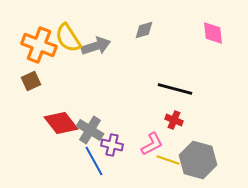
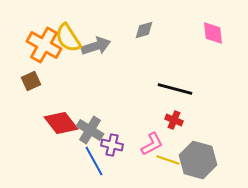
orange cross: moved 5 px right; rotated 8 degrees clockwise
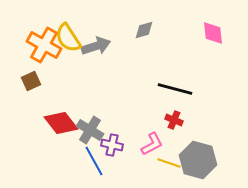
yellow line: moved 1 px right, 3 px down
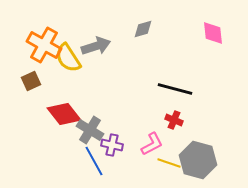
gray diamond: moved 1 px left, 1 px up
yellow semicircle: moved 20 px down
red diamond: moved 3 px right, 9 px up
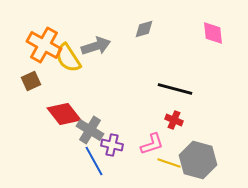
gray diamond: moved 1 px right
pink L-shape: rotated 10 degrees clockwise
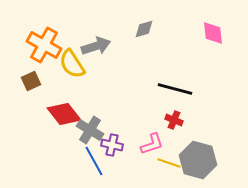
yellow semicircle: moved 4 px right, 6 px down
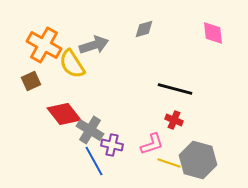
gray arrow: moved 2 px left, 1 px up
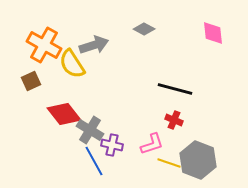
gray diamond: rotated 45 degrees clockwise
gray hexagon: rotated 6 degrees clockwise
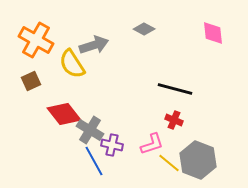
orange cross: moved 8 px left, 5 px up
yellow line: rotated 20 degrees clockwise
